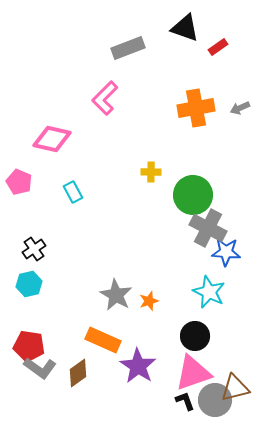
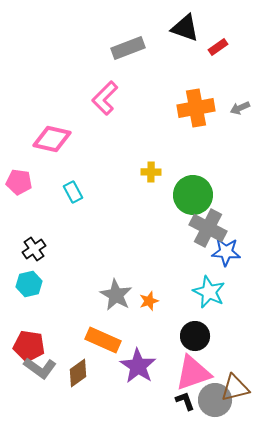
pink pentagon: rotated 15 degrees counterclockwise
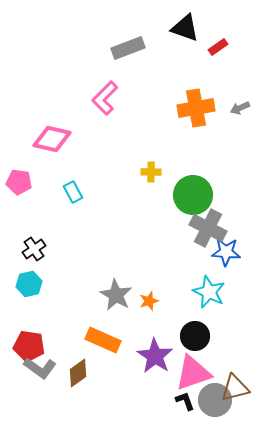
purple star: moved 17 px right, 10 px up
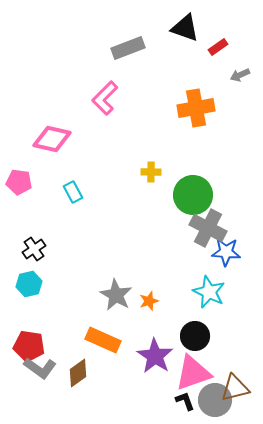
gray arrow: moved 33 px up
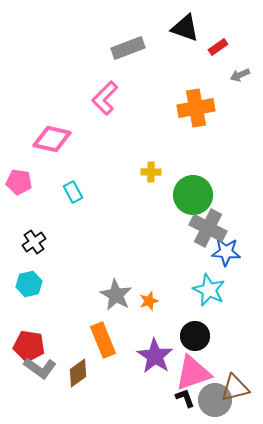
black cross: moved 7 px up
cyan star: moved 2 px up
orange rectangle: rotated 44 degrees clockwise
black L-shape: moved 3 px up
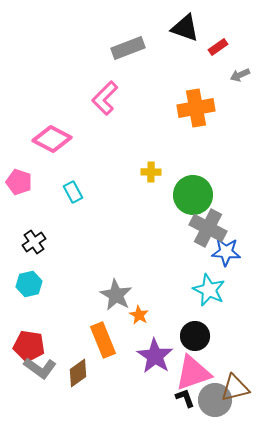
pink diamond: rotated 15 degrees clockwise
pink pentagon: rotated 10 degrees clockwise
orange star: moved 10 px left, 14 px down; rotated 24 degrees counterclockwise
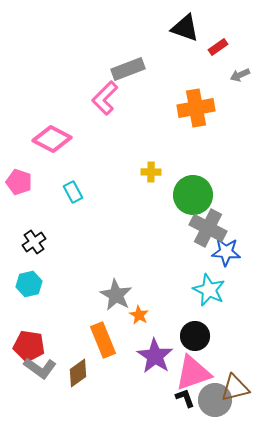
gray rectangle: moved 21 px down
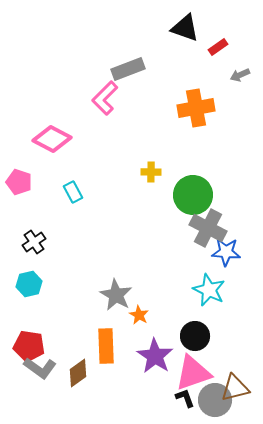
orange rectangle: moved 3 px right, 6 px down; rotated 20 degrees clockwise
